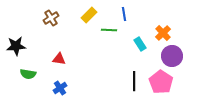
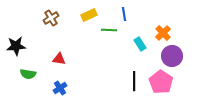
yellow rectangle: rotated 21 degrees clockwise
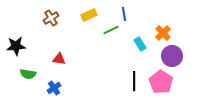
green line: moved 2 px right; rotated 28 degrees counterclockwise
blue cross: moved 6 px left
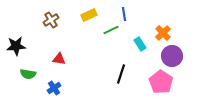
brown cross: moved 2 px down
black line: moved 13 px left, 7 px up; rotated 18 degrees clockwise
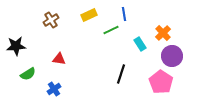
green semicircle: rotated 42 degrees counterclockwise
blue cross: moved 1 px down
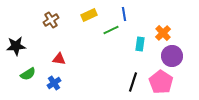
cyan rectangle: rotated 40 degrees clockwise
black line: moved 12 px right, 8 px down
blue cross: moved 6 px up
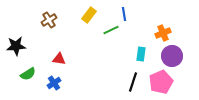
yellow rectangle: rotated 28 degrees counterclockwise
brown cross: moved 2 px left
orange cross: rotated 21 degrees clockwise
cyan rectangle: moved 1 px right, 10 px down
pink pentagon: rotated 15 degrees clockwise
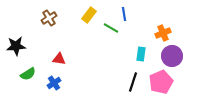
brown cross: moved 2 px up
green line: moved 2 px up; rotated 56 degrees clockwise
